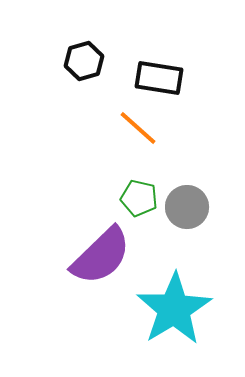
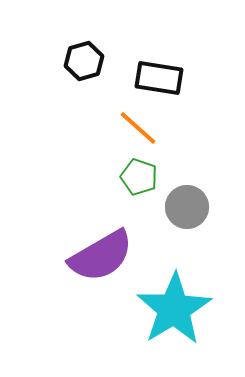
green pentagon: moved 21 px up; rotated 6 degrees clockwise
purple semicircle: rotated 14 degrees clockwise
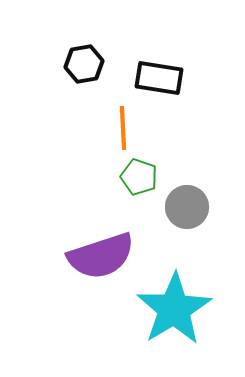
black hexagon: moved 3 px down; rotated 6 degrees clockwise
orange line: moved 15 px left; rotated 45 degrees clockwise
purple semicircle: rotated 12 degrees clockwise
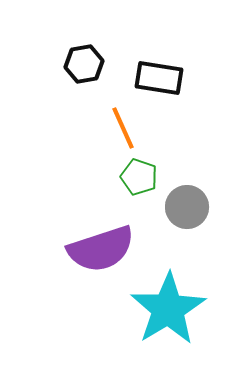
orange line: rotated 21 degrees counterclockwise
purple semicircle: moved 7 px up
cyan star: moved 6 px left
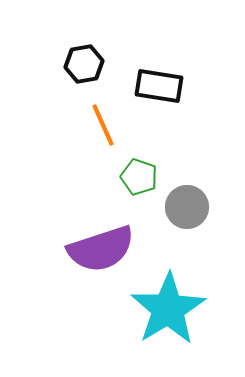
black rectangle: moved 8 px down
orange line: moved 20 px left, 3 px up
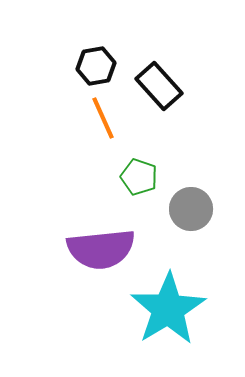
black hexagon: moved 12 px right, 2 px down
black rectangle: rotated 39 degrees clockwise
orange line: moved 7 px up
gray circle: moved 4 px right, 2 px down
purple semicircle: rotated 12 degrees clockwise
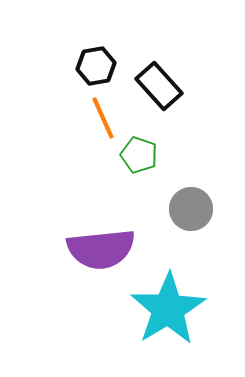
green pentagon: moved 22 px up
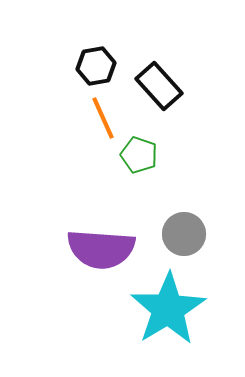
gray circle: moved 7 px left, 25 px down
purple semicircle: rotated 10 degrees clockwise
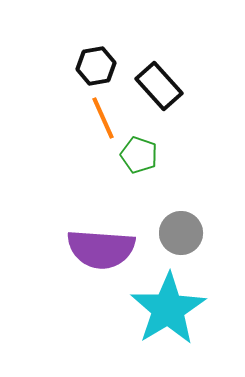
gray circle: moved 3 px left, 1 px up
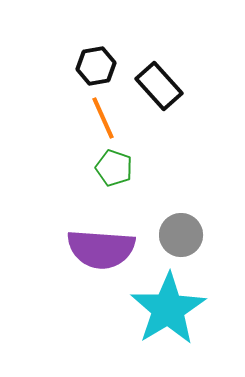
green pentagon: moved 25 px left, 13 px down
gray circle: moved 2 px down
